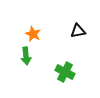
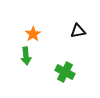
orange star: rotated 14 degrees clockwise
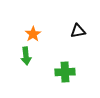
green cross: rotated 30 degrees counterclockwise
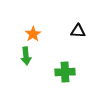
black triangle: rotated 14 degrees clockwise
